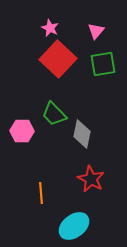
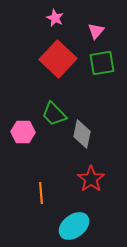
pink star: moved 5 px right, 10 px up
green square: moved 1 px left, 1 px up
pink hexagon: moved 1 px right, 1 px down
red star: rotated 8 degrees clockwise
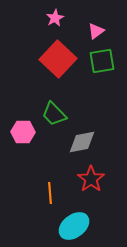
pink star: rotated 18 degrees clockwise
pink triangle: rotated 12 degrees clockwise
green square: moved 2 px up
gray diamond: moved 8 px down; rotated 68 degrees clockwise
orange line: moved 9 px right
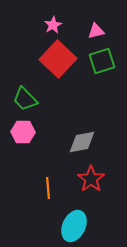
pink star: moved 2 px left, 7 px down
pink triangle: rotated 24 degrees clockwise
green square: rotated 8 degrees counterclockwise
green trapezoid: moved 29 px left, 15 px up
orange line: moved 2 px left, 5 px up
cyan ellipse: rotated 28 degrees counterclockwise
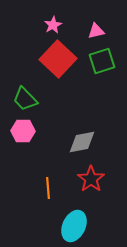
pink hexagon: moved 1 px up
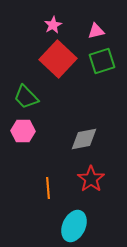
green trapezoid: moved 1 px right, 2 px up
gray diamond: moved 2 px right, 3 px up
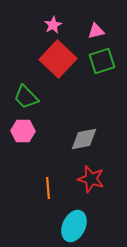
red star: rotated 20 degrees counterclockwise
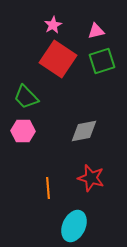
red square: rotated 9 degrees counterclockwise
gray diamond: moved 8 px up
red star: moved 1 px up
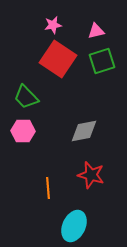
pink star: rotated 18 degrees clockwise
red star: moved 3 px up
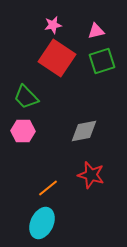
red square: moved 1 px left, 1 px up
orange line: rotated 55 degrees clockwise
cyan ellipse: moved 32 px left, 3 px up
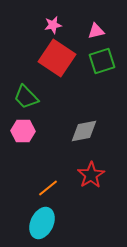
red star: rotated 24 degrees clockwise
